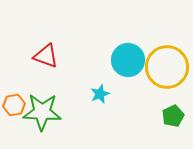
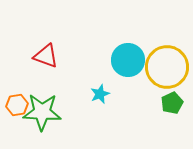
orange hexagon: moved 3 px right
green pentagon: moved 1 px left, 13 px up
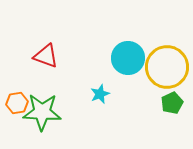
cyan circle: moved 2 px up
orange hexagon: moved 2 px up
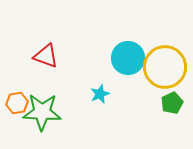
yellow circle: moved 2 px left
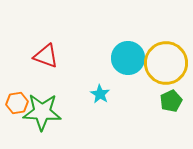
yellow circle: moved 1 px right, 4 px up
cyan star: rotated 18 degrees counterclockwise
green pentagon: moved 1 px left, 2 px up
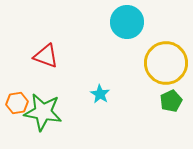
cyan circle: moved 1 px left, 36 px up
green star: moved 1 px right; rotated 6 degrees clockwise
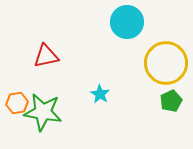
red triangle: rotated 32 degrees counterclockwise
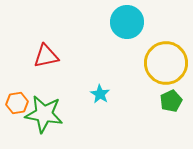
green star: moved 1 px right, 2 px down
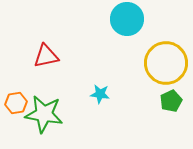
cyan circle: moved 3 px up
cyan star: rotated 24 degrees counterclockwise
orange hexagon: moved 1 px left
